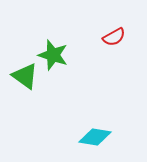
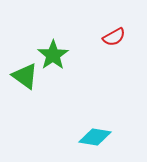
green star: rotated 20 degrees clockwise
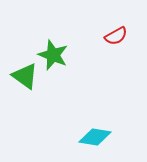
red semicircle: moved 2 px right, 1 px up
green star: rotated 16 degrees counterclockwise
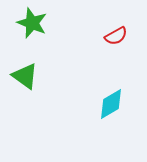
green star: moved 21 px left, 32 px up
cyan diamond: moved 16 px right, 33 px up; rotated 40 degrees counterclockwise
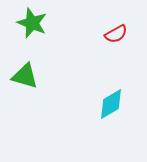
red semicircle: moved 2 px up
green triangle: rotated 20 degrees counterclockwise
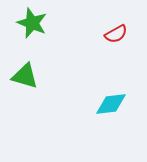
cyan diamond: rotated 24 degrees clockwise
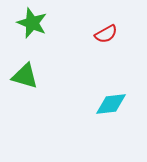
red semicircle: moved 10 px left
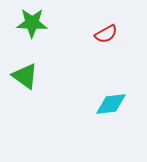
green star: rotated 20 degrees counterclockwise
green triangle: rotated 20 degrees clockwise
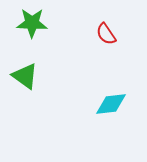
red semicircle: rotated 85 degrees clockwise
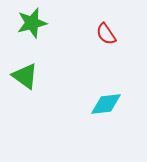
green star: rotated 16 degrees counterclockwise
cyan diamond: moved 5 px left
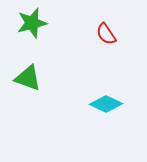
green triangle: moved 3 px right, 2 px down; rotated 16 degrees counterclockwise
cyan diamond: rotated 32 degrees clockwise
